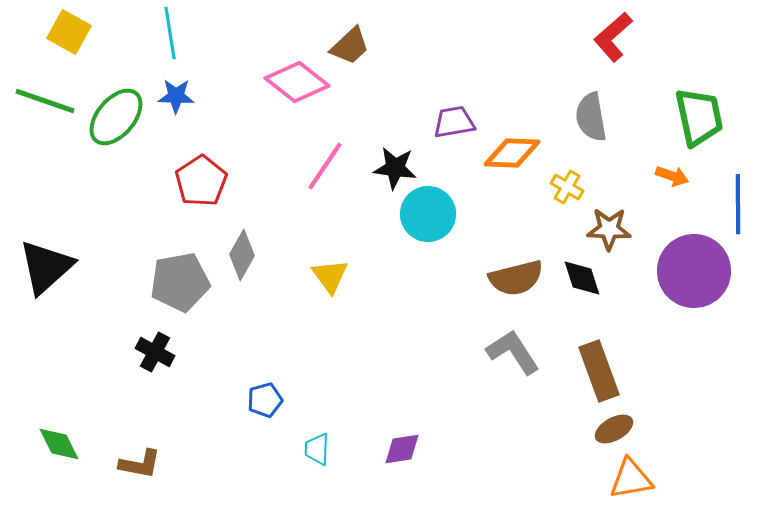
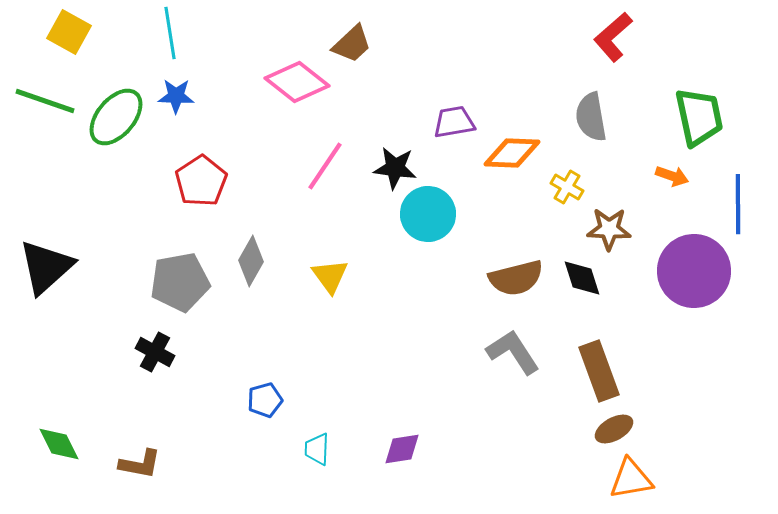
brown trapezoid: moved 2 px right, 2 px up
gray diamond: moved 9 px right, 6 px down
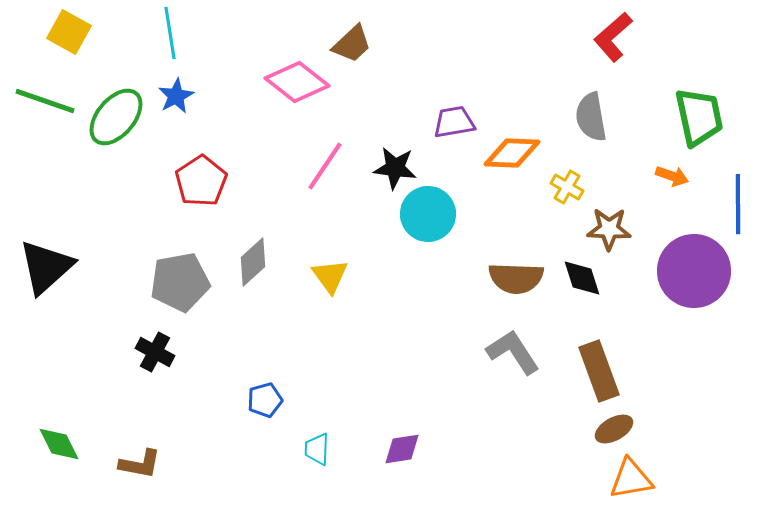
blue star: rotated 30 degrees counterclockwise
gray diamond: moved 2 px right, 1 px down; rotated 18 degrees clockwise
brown semicircle: rotated 16 degrees clockwise
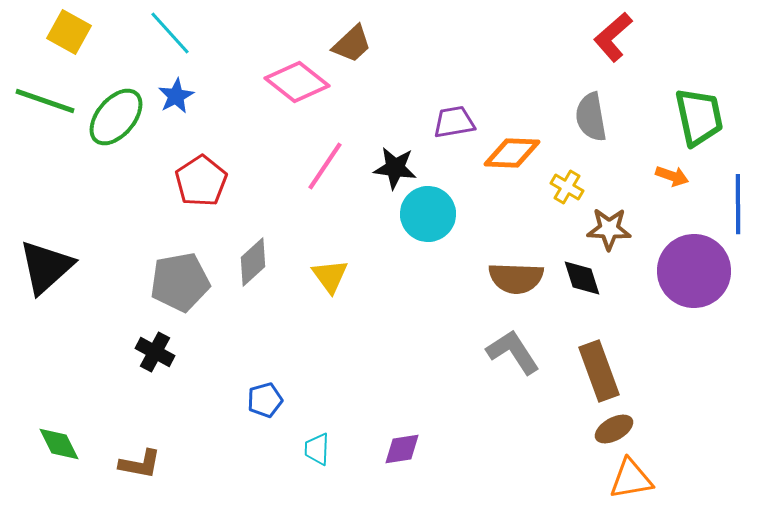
cyan line: rotated 33 degrees counterclockwise
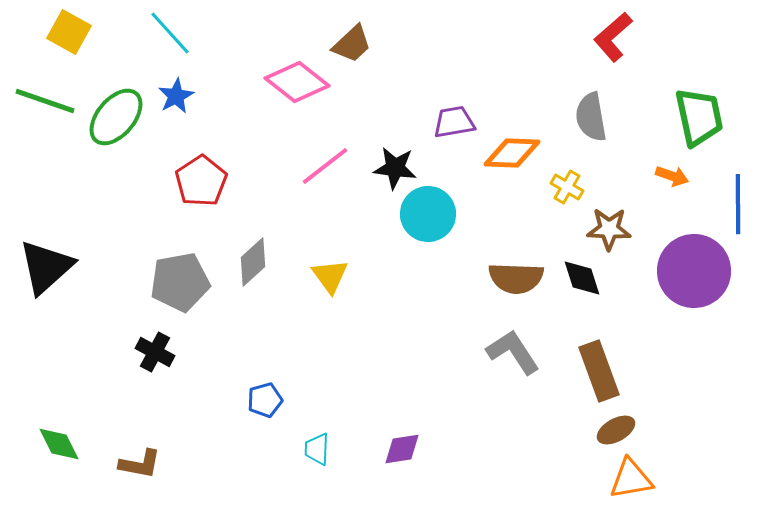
pink line: rotated 18 degrees clockwise
brown ellipse: moved 2 px right, 1 px down
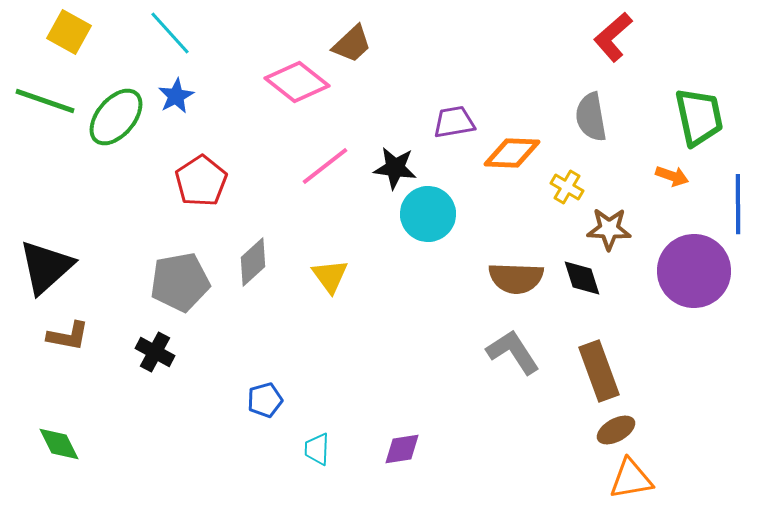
brown L-shape: moved 72 px left, 128 px up
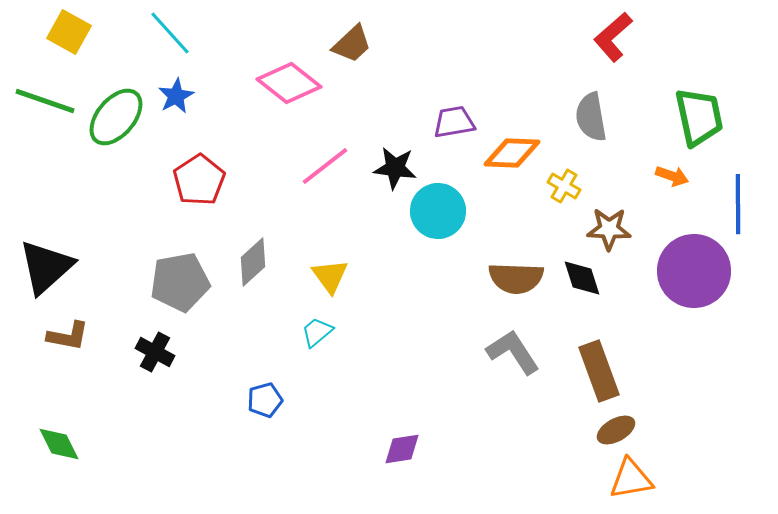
pink diamond: moved 8 px left, 1 px down
red pentagon: moved 2 px left, 1 px up
yellow cross: moved 3 px left, 1 px up
cyan circle: moved 10 px right, 3 px up
cyan trapezoid: moved 117 px up; rotated 48 degrees clockwise
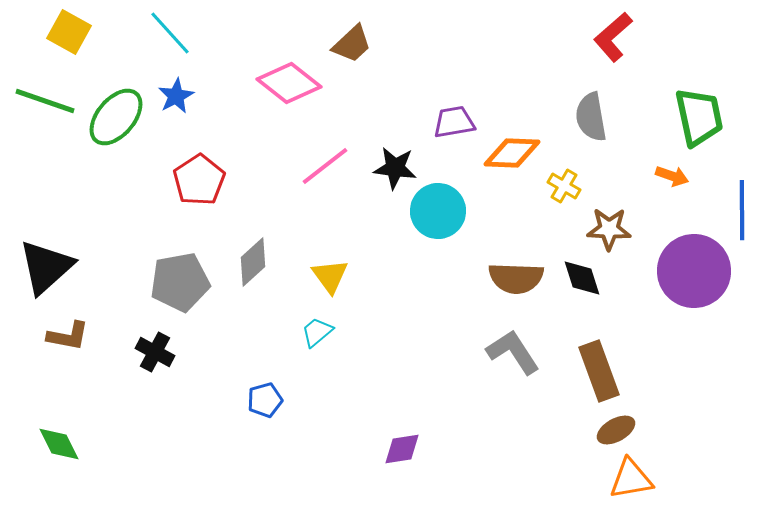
blue line: moved 4 px right, 6 px down
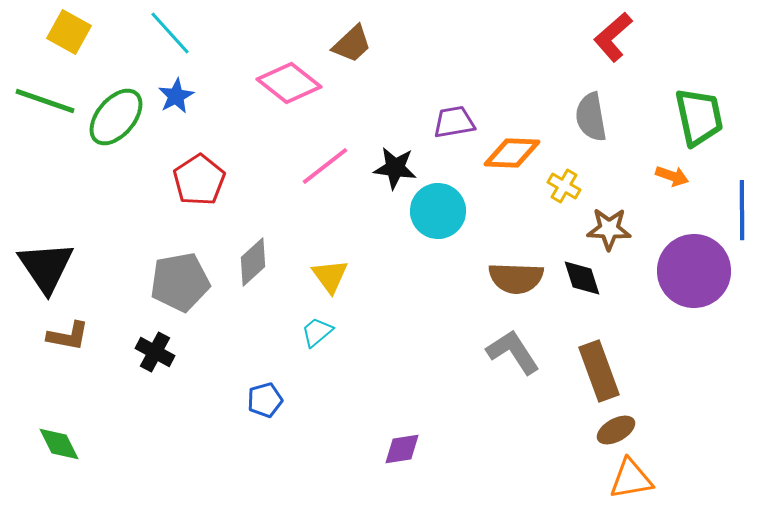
black triangle: rotated 22 degrees counterclockwise
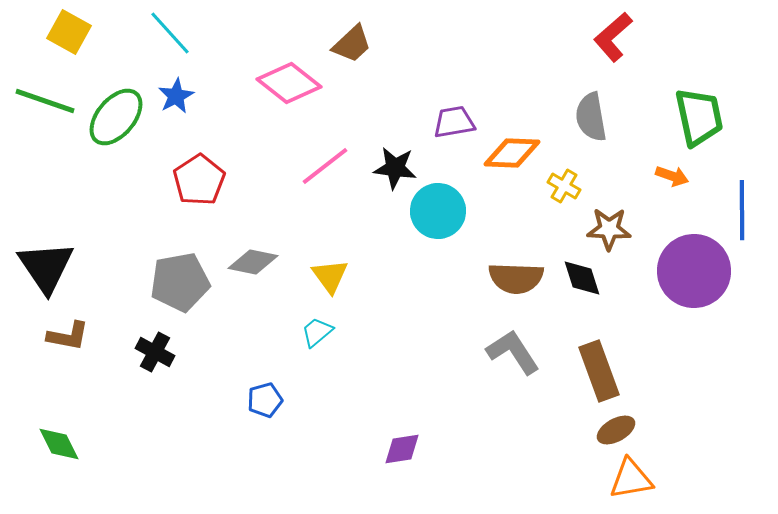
gray diamond: rotated 54 degrees clockwise
